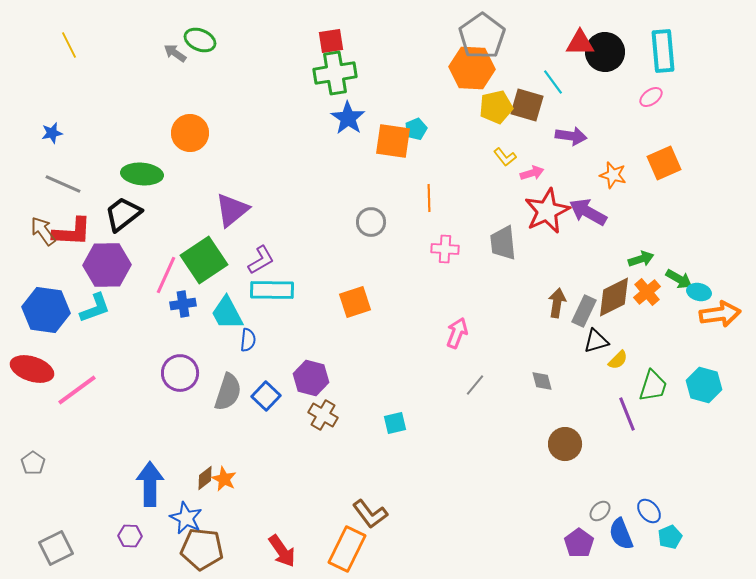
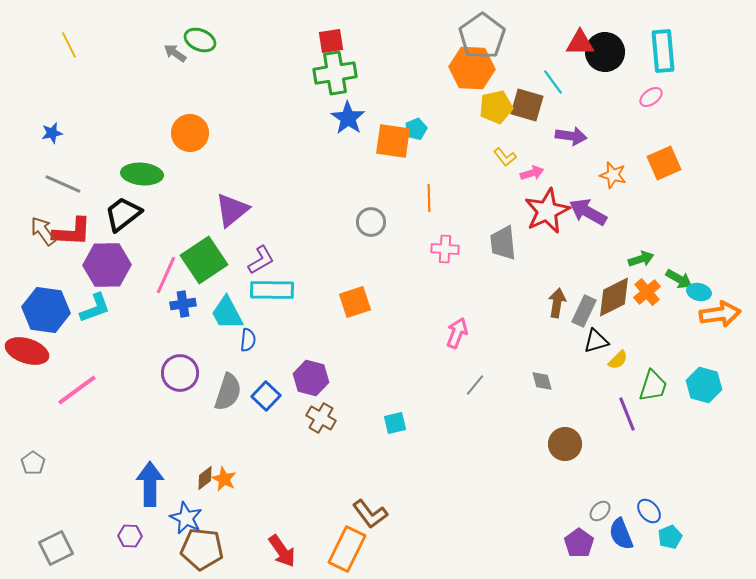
red ellipse at (32, 369): moved 5 px left, 18 px up
brown cross at (323, 415): moved 2 px left, 3 px down
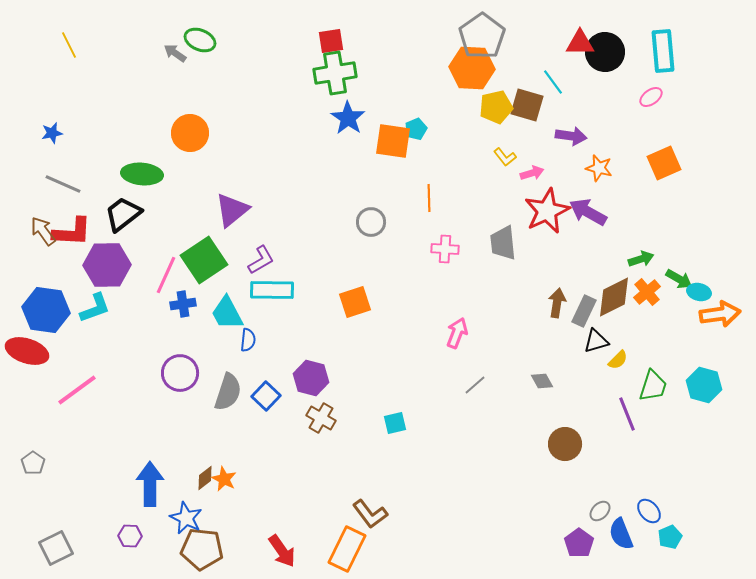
orange star at (613, 175): moved 14 px left, 7 px up
gray diamond at (542, 381): rotated 15 degrees counterclockwise
gray line at (475, 385): rotated 10 degrees clockwise
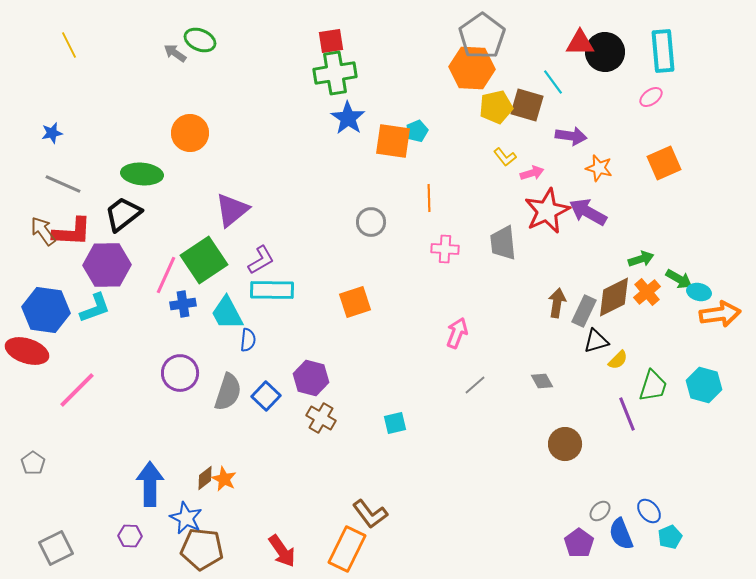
cyan pentagon at (416, 129): moved 1 px right, 2 px down
pink line at (77, 390): rotated 9 degrees counterclockwise
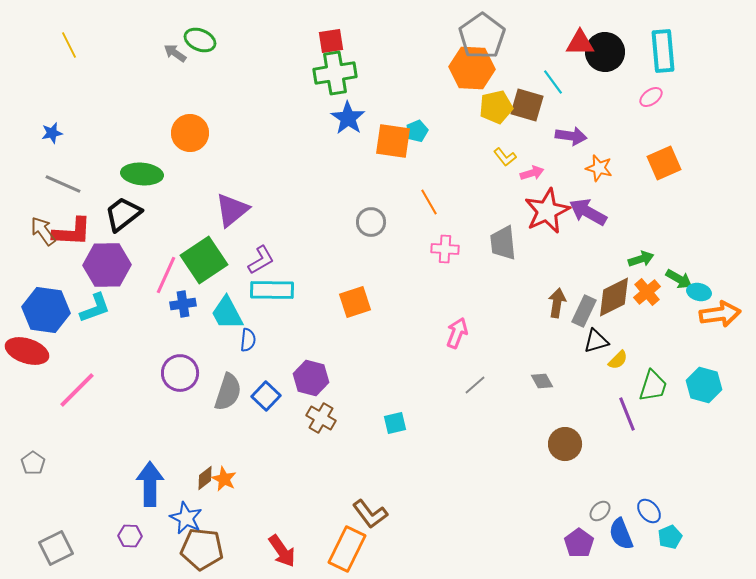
orange line at (429, 198): moved 4 px down; rotated 28 degrees counterclockwise
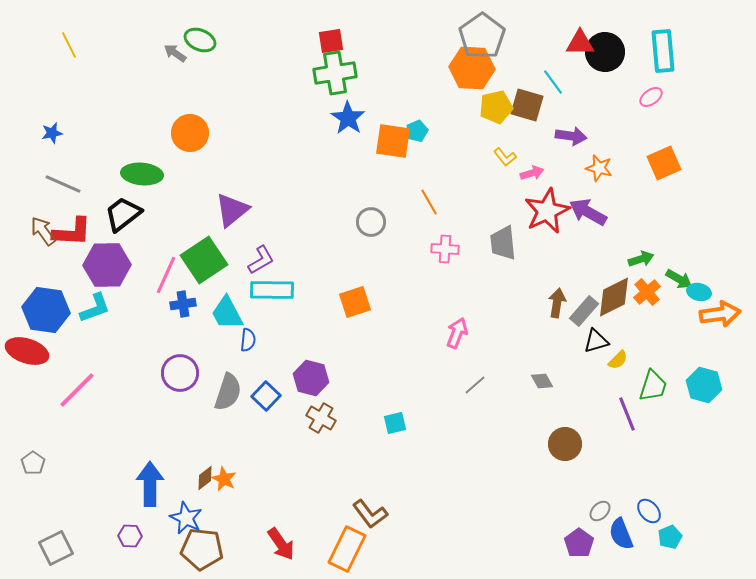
gray rectangle at (584, 311): rotated 16 degrees clockwise
red arrow at (282, 551): moved 1 px left, 7 px up
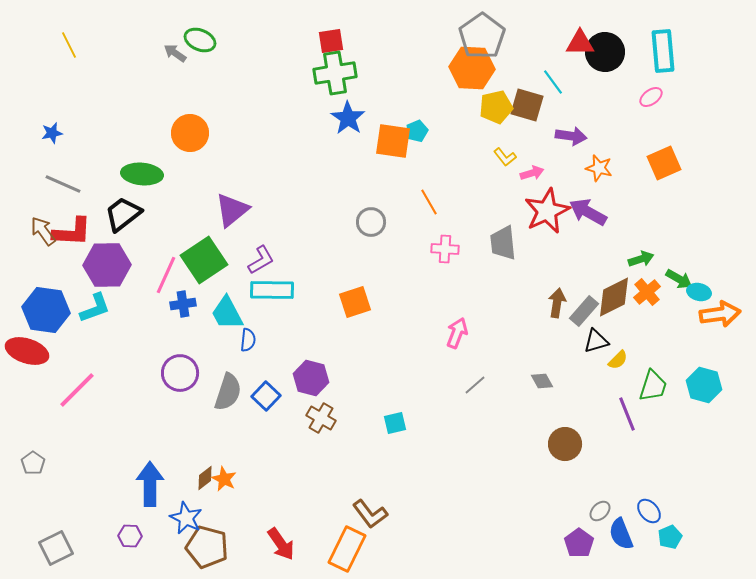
brown pentagon at (202, 549): moved 5 px right, 2 px up; rotated 9 degrees clockwise
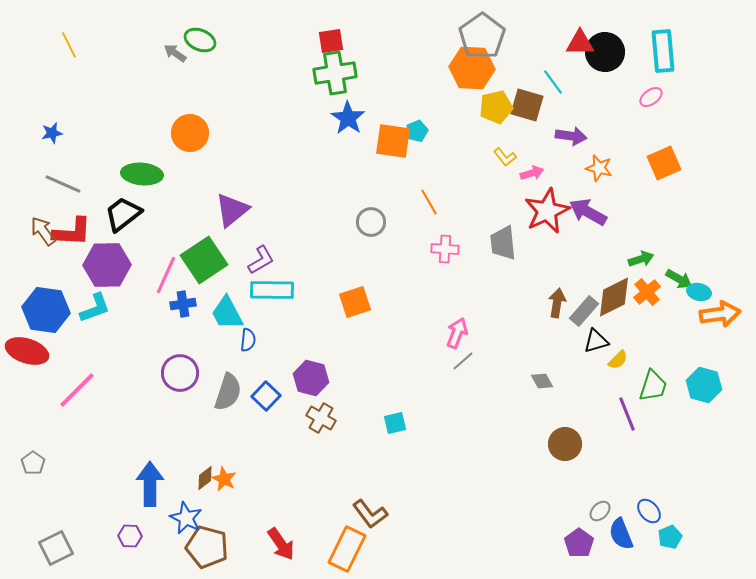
gray line at (475, 385): moved 12 px left, 24 px up
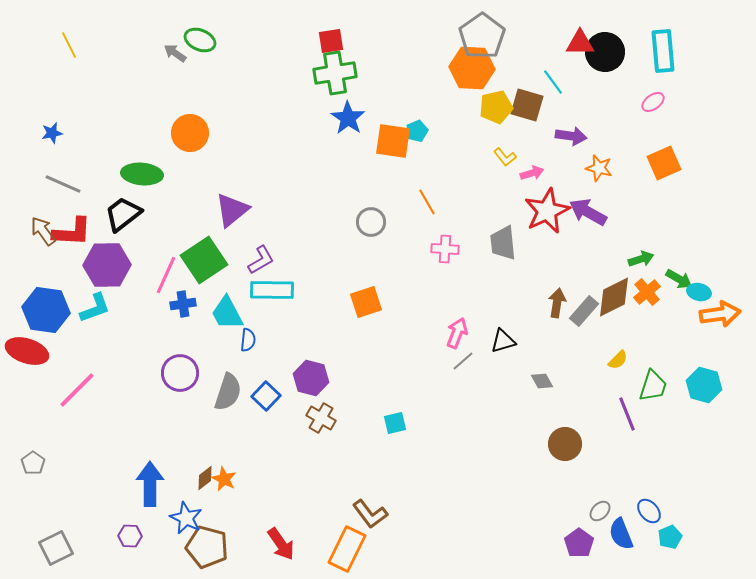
pink ellipse at (651, 97): moved 2 px right, 5 px down
orange line at (429, 202): moved 2 px left
orange square at (355, 302): moved 11 px right
black triangle at (596, 341): moved 93 px left
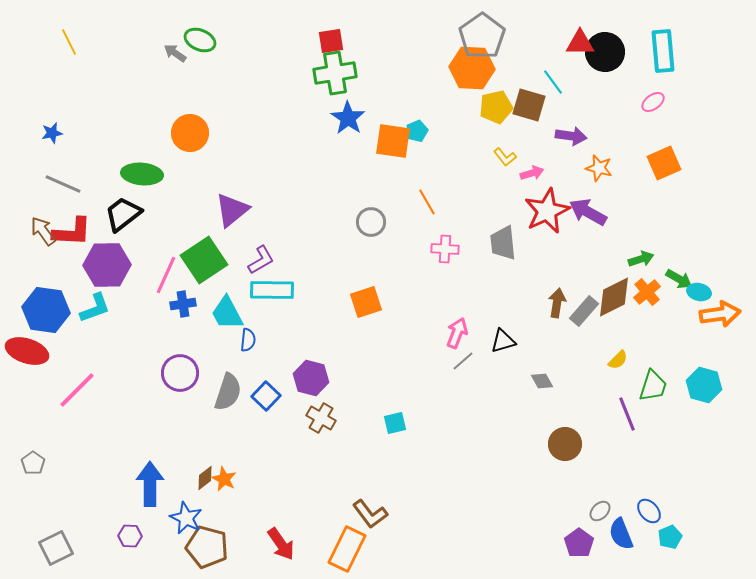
yellow line at (69, 45): moved 3 px up
brown square at (527, 105): moved 2 px right
